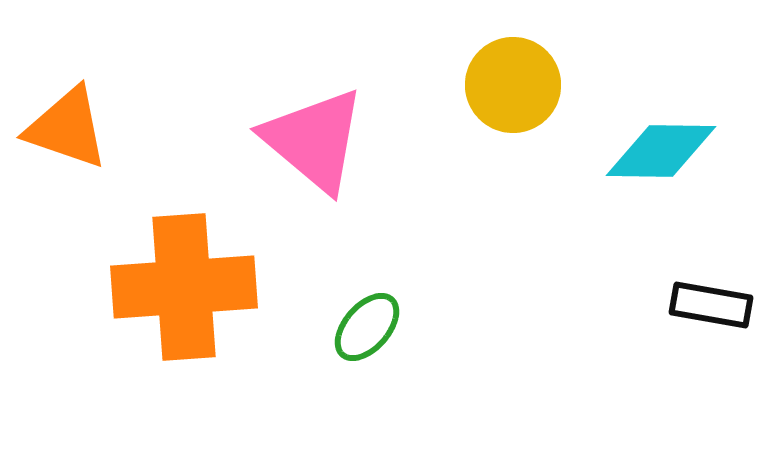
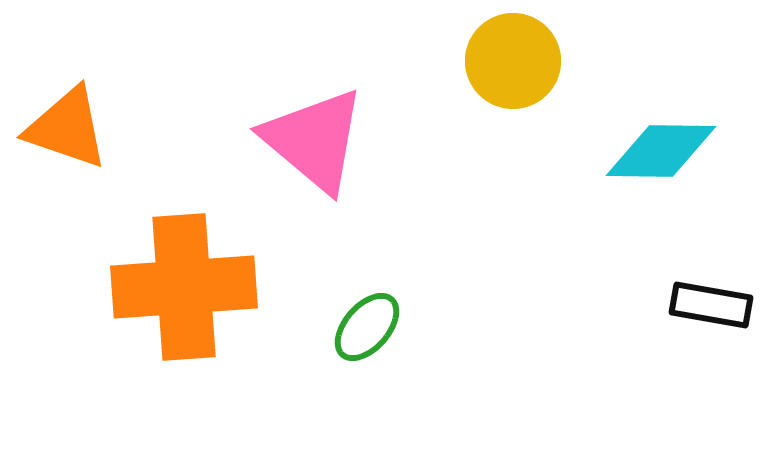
yellow circle: moved 24 px up
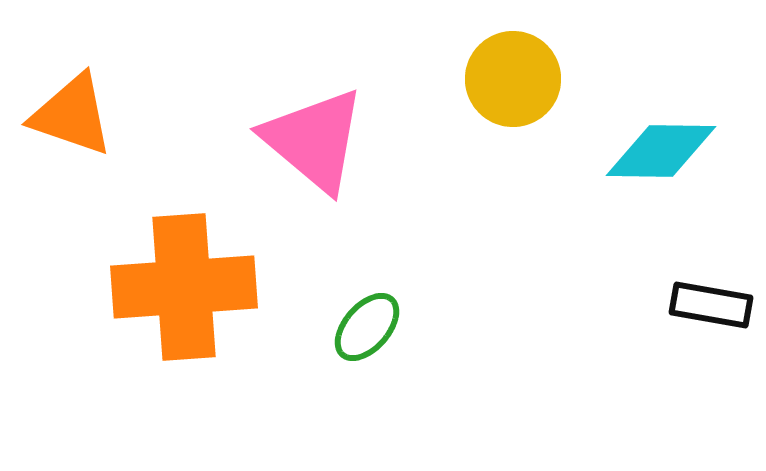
yellow circle: moved 18 px down
orange triangle: moved 5 px right, 13 px up
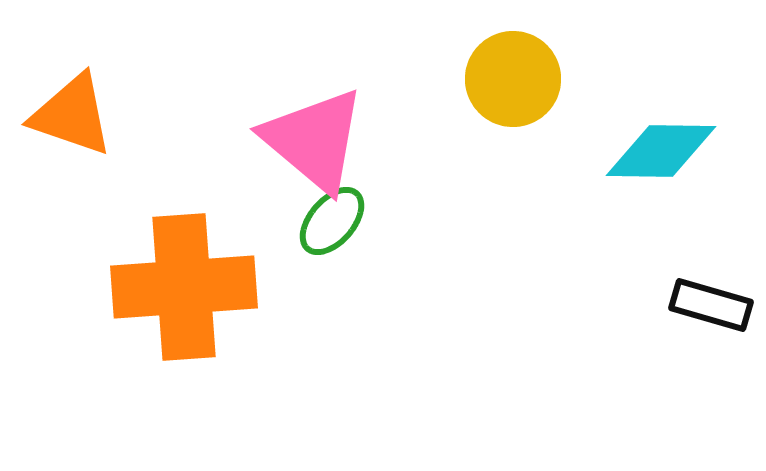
black rectangle: rotated 6 degrees clockwise
green ellipse: moved 35 px left, 106 px up
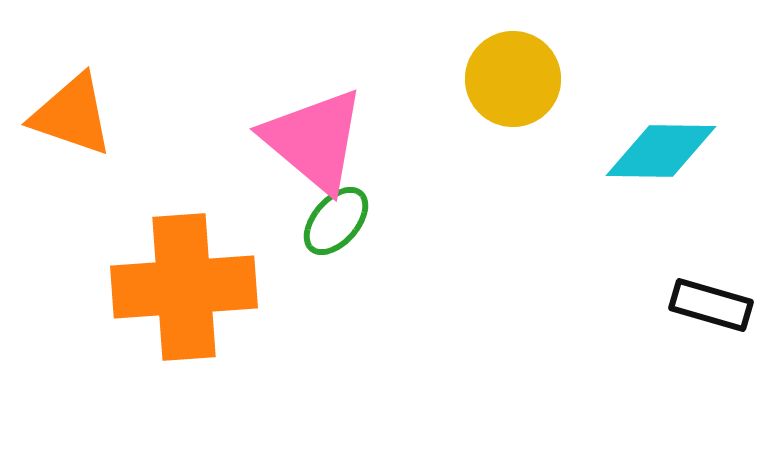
green ellipse: moved 4 px right
